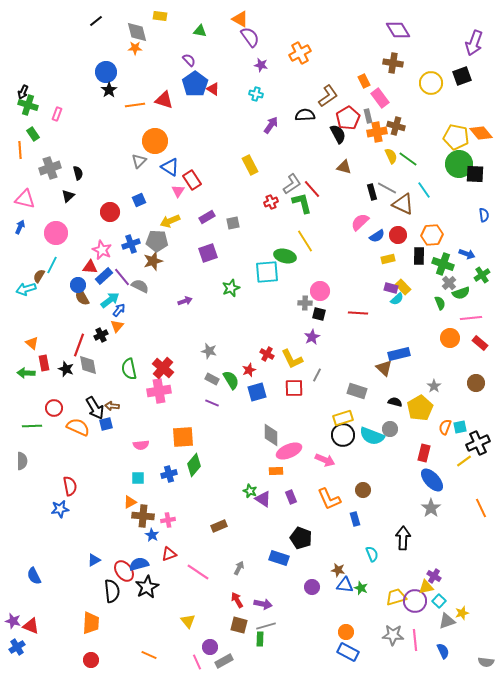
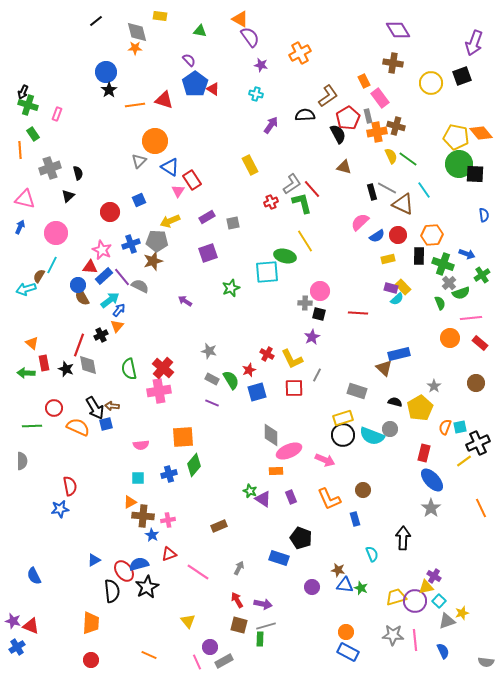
purple arrow at (185, 301): rotated 128 degrees counterclockwise
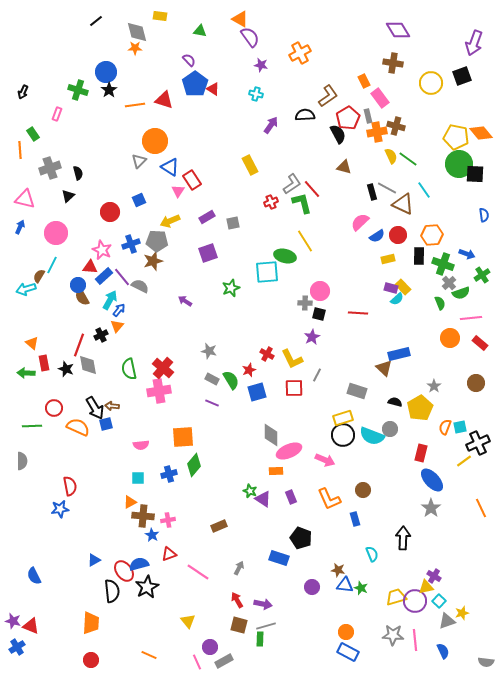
green cross at (28, 105): moved 50 px right, 15 px up
cyan arrow at (110, 300): rotated 24 degrees counterclockwise
red rectangle at (424, 453): moved 3 px left
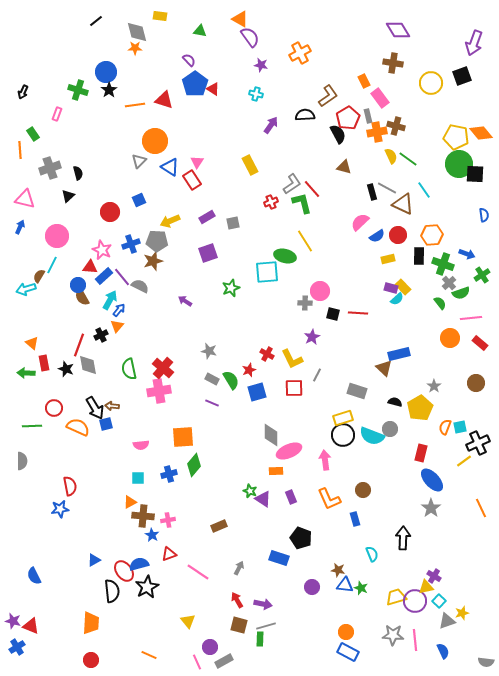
pink triangle at (178, 191): moved 19 px right, 29 px up
pink circle at (56, 233): moved 1 px right, 3 px down
green semicircle at (440, 303): rotated 16 degrees counterclockwise
black square at (319, 314): moved 14 px right
pink arrow at (325, 460): rotated 120 degrees counterclockwise
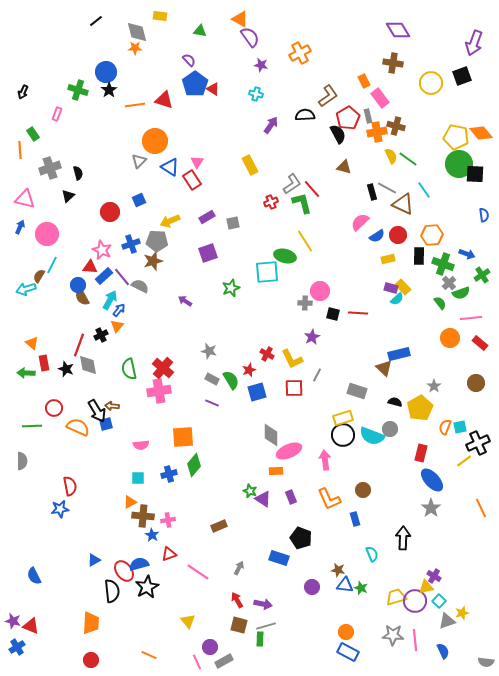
pink circle at (57, 236): moved 10 px left, 2 px up
black arrow at (95, 408): moved 2 px right, 3 px down
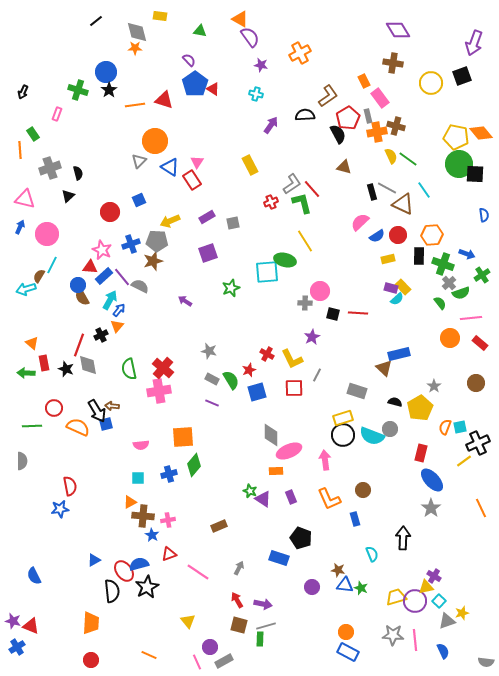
green ellipse at (285, 256): moved 4 px down
